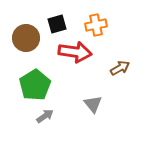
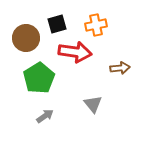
brown arrow: rotated 24 degrees clockwise
green pentagon: moved 4 px right, 7 px up
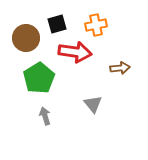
gray arrow: rotated 72 degrees counterclockwise
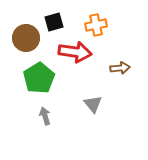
black square: moved 3 px left, 2 px up
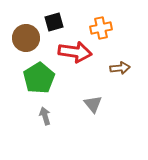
orange cross: moved 5 px right, 3 px down
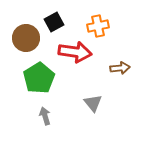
black square: rotated 12 degrees counterclockwise
orange cross: moved 3 px left, 2 px up
gray triangle: moved 1 px up
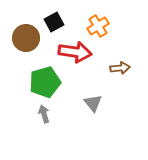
orange cross: rotated 20 degrees counterclockwise
green pentagon: moved 6 px right, 4 px down; rotated 16 degrees clockwise
gray arrow: moved 1 px left, 2 px up
